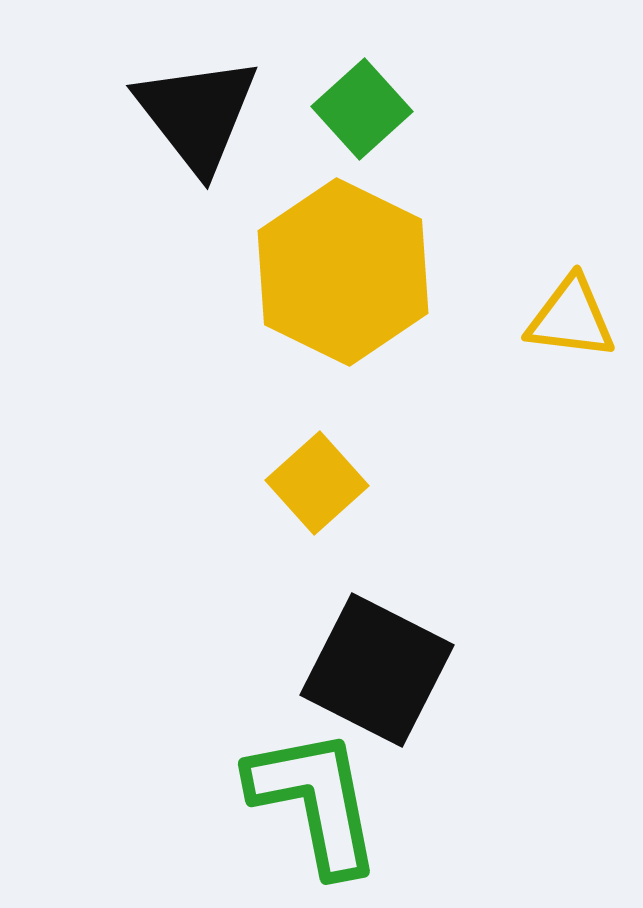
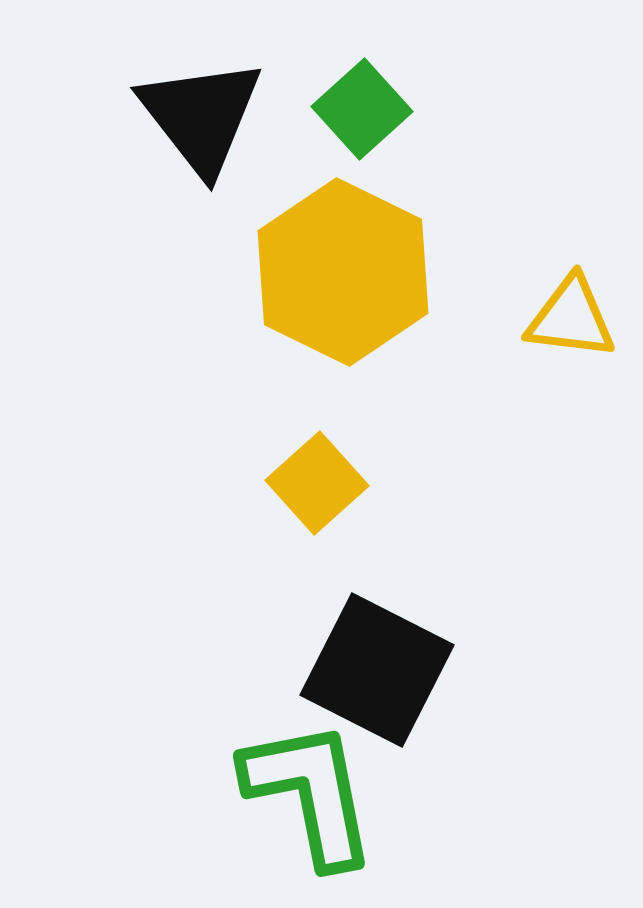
black triangle: moved 4 px right, 2 px down
green L-shape: moved 5 px left, 8 px up
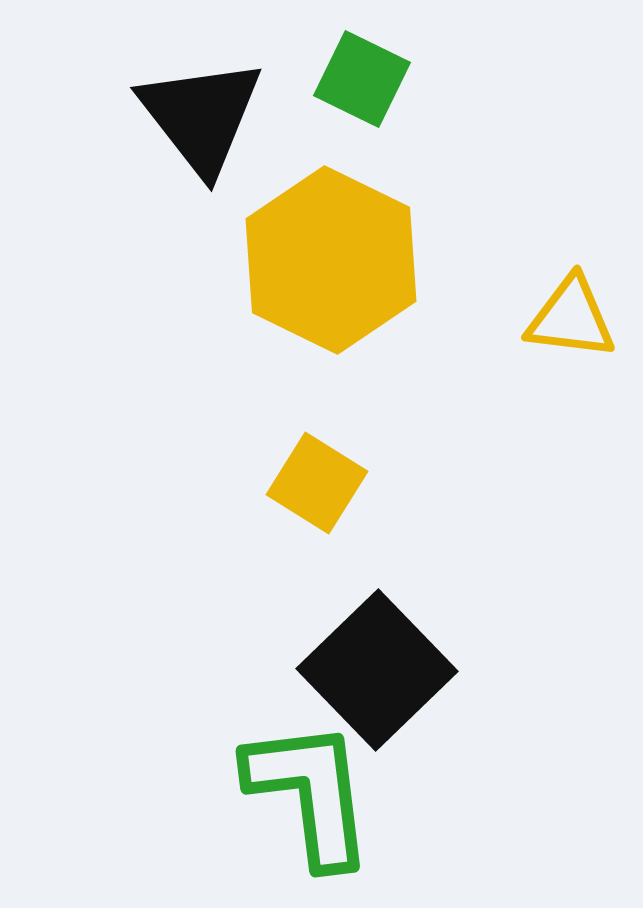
green square: moved 30 px up; rotated 22 degrees counterclockwise
yellow hexagon: moved 12 px left, 12 px up
yellow square: rotated 16 degrees counterclockwise
black square: rotated 19 degrees clockwise
green L-shape: rotated 4 degrees clockwise
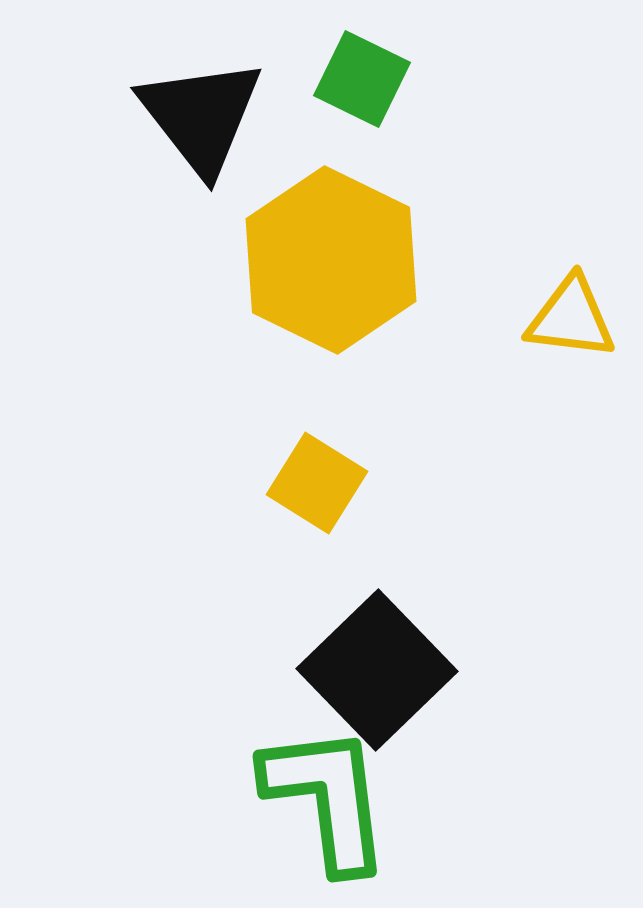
green L-shape: moved 17 px right, 5 px down
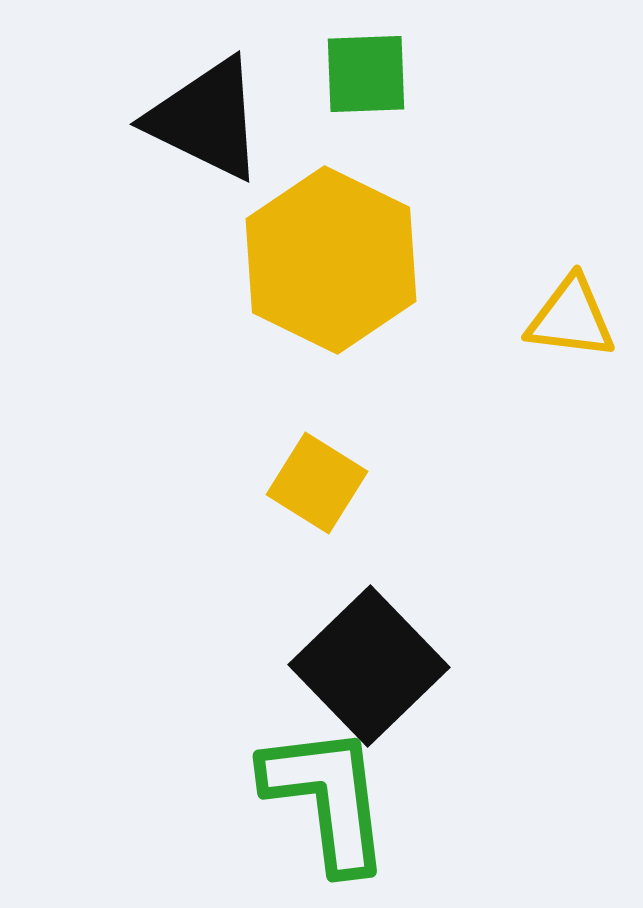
green square: moved 4 px right, 5 px up; rotated 28 degrees counterclockwise
black triangle: moved 5 px right, 3 px down; rotated 26 degrees counterclockwise
black square: moved 8 px left, 4 px up
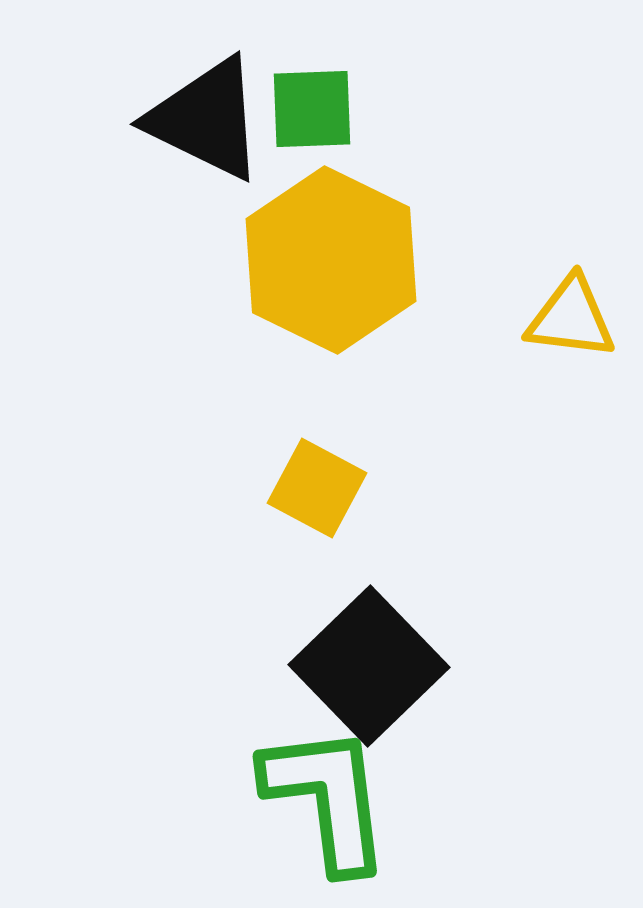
green square: moved 54 px left, 35 px down
yellow square: moved 5 px down; rotated 4 degrees counterclockwise
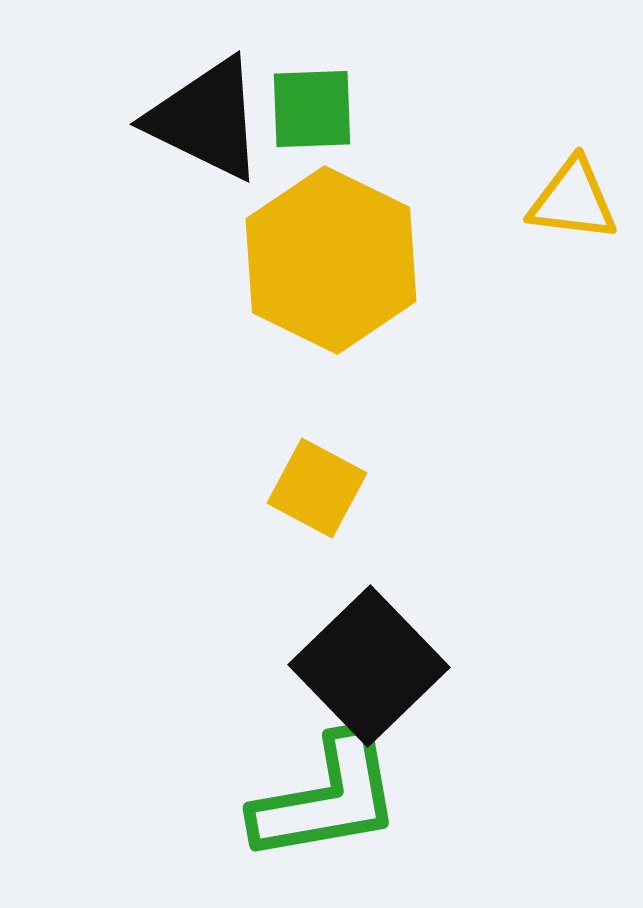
yellow triangle: moved 2 px right, 118 px up
green L-shape: rotated 87 degrees clockwise
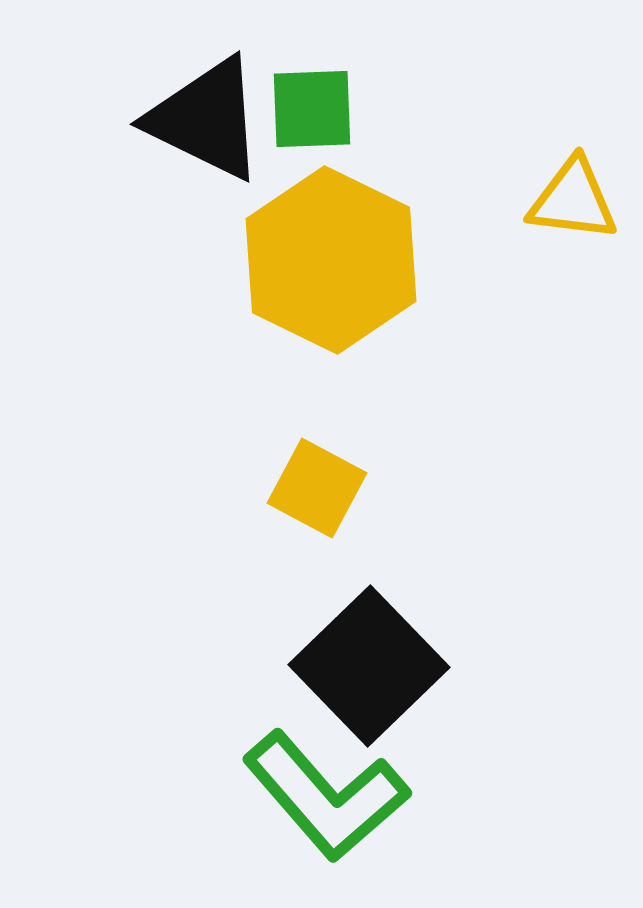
green L-shape: moved 1 px left, 2 px up; rotated 59 degrees clockwise
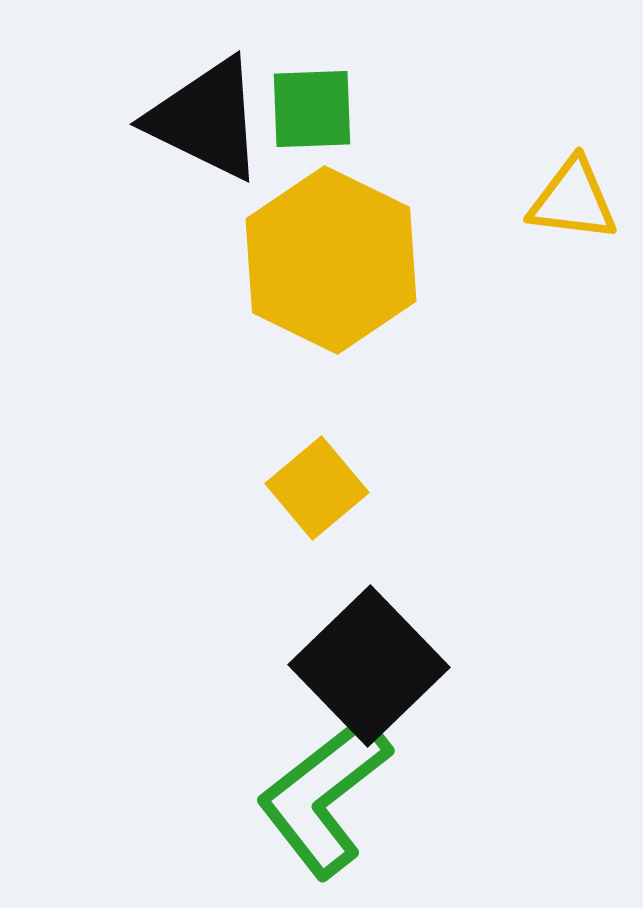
yellow square: rotated 22 degrees clockwise
green L-shape: moved 2 px left; rotated 93 degrees clockwise
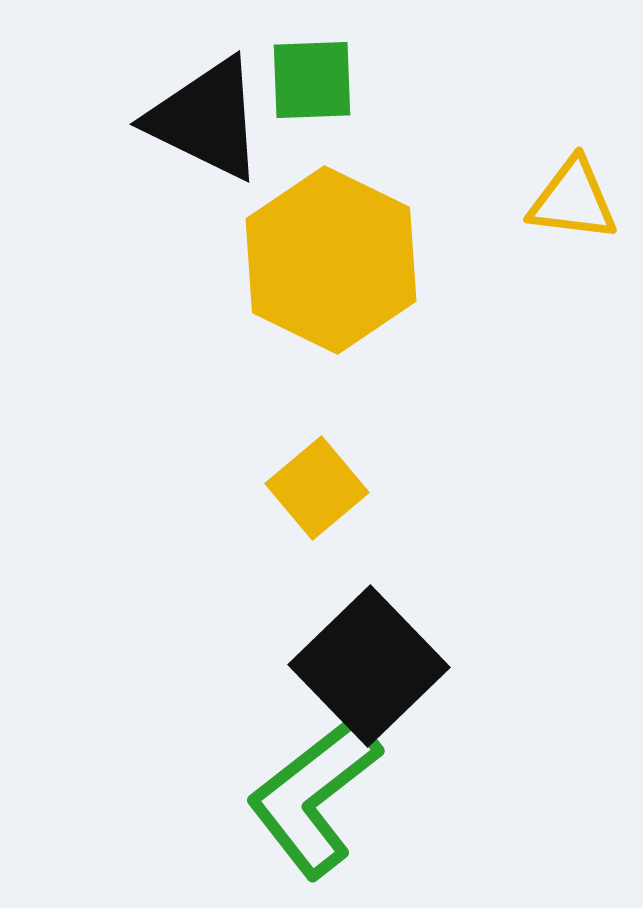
green square: moved 29 px up
green L-shape: moved 10 px left
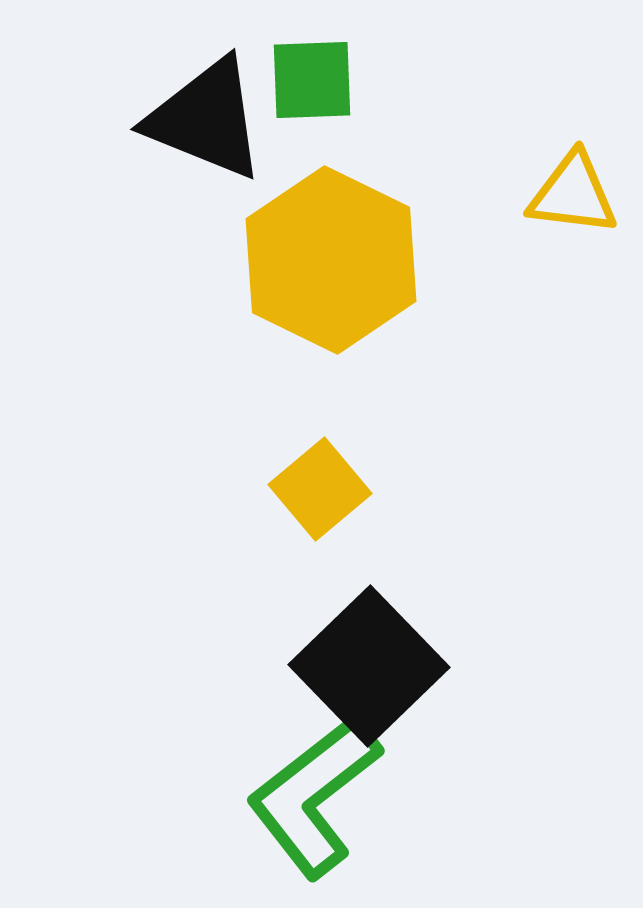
black triangle: rotated 4 degrees counterclockwise
yellow triangle: moved 6 px up
yellow square: moved 3 px right, 1 px down
